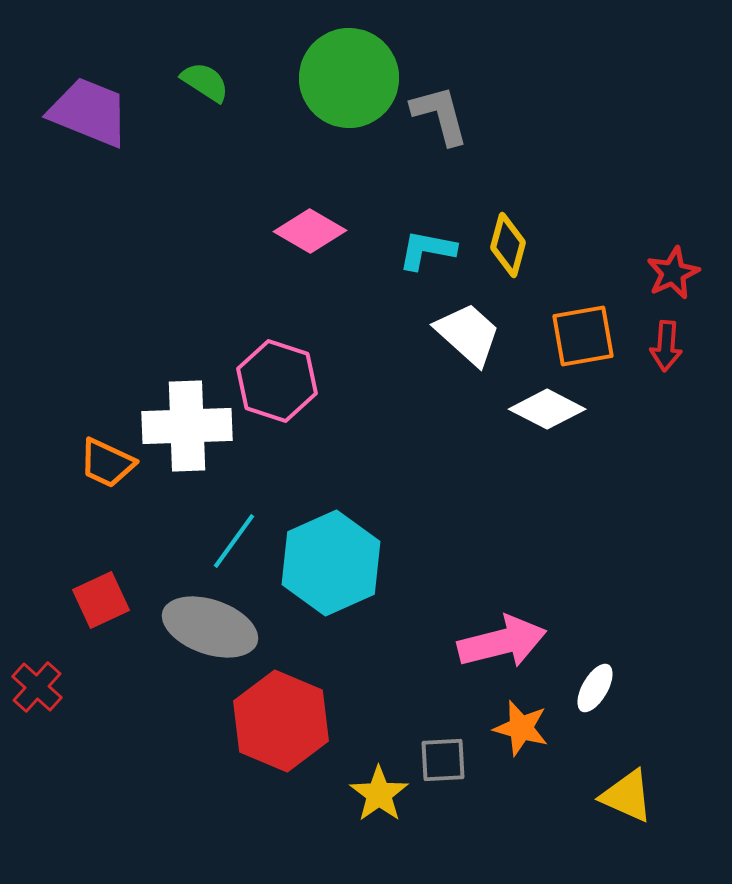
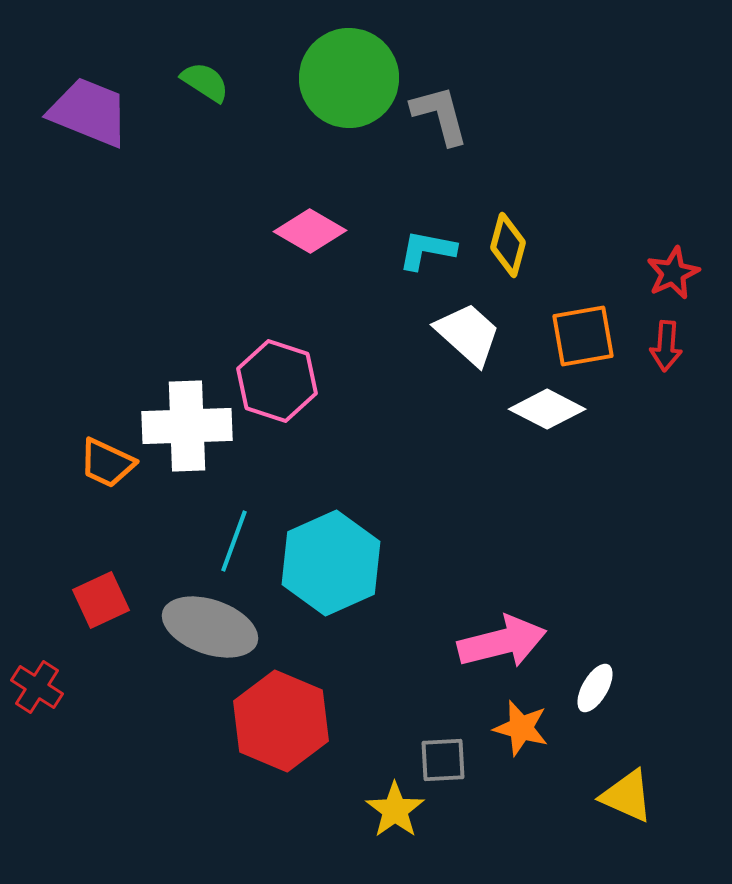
cyan line: rotated 16 degrees counterclockwise
red cross: rotated 9 degrees counterclockwise
yellow star: moved 16 px right, 16 px down
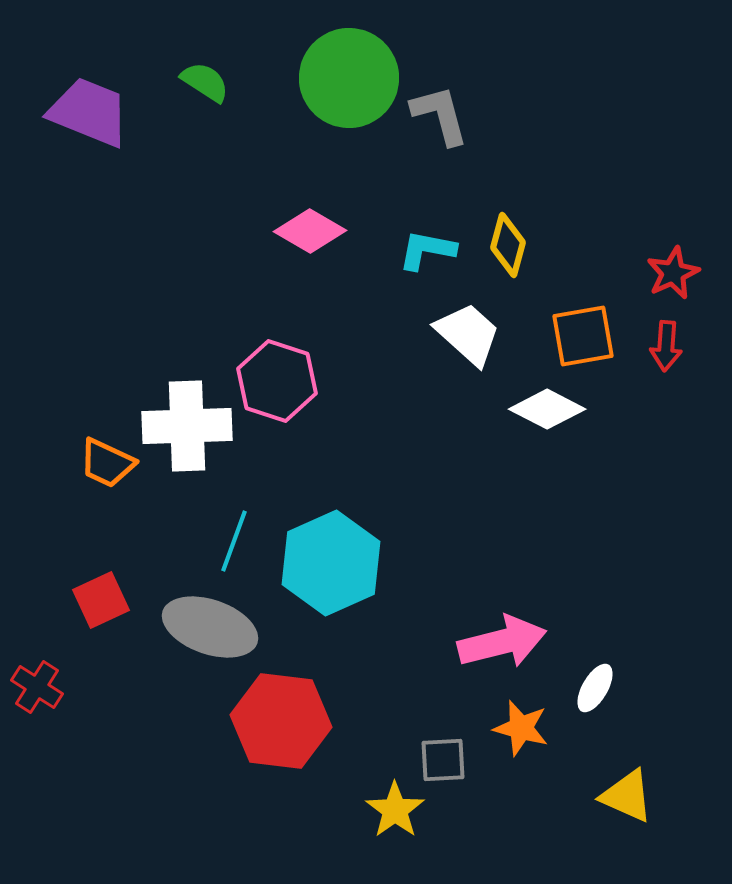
red hexagon: rotated 16 degrees counterclockwise
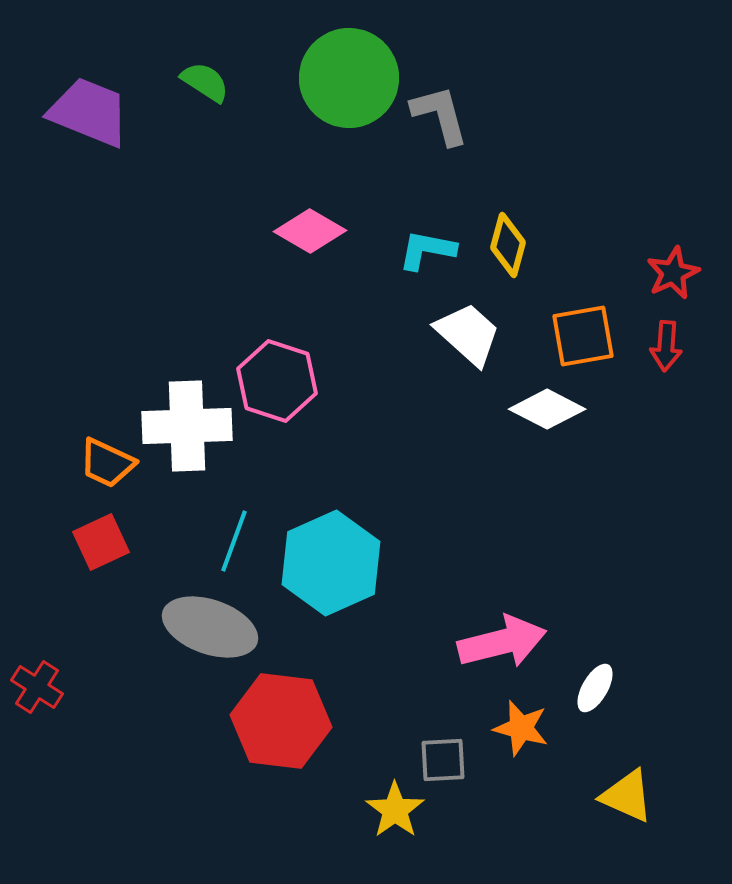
red square: moved 58 px up
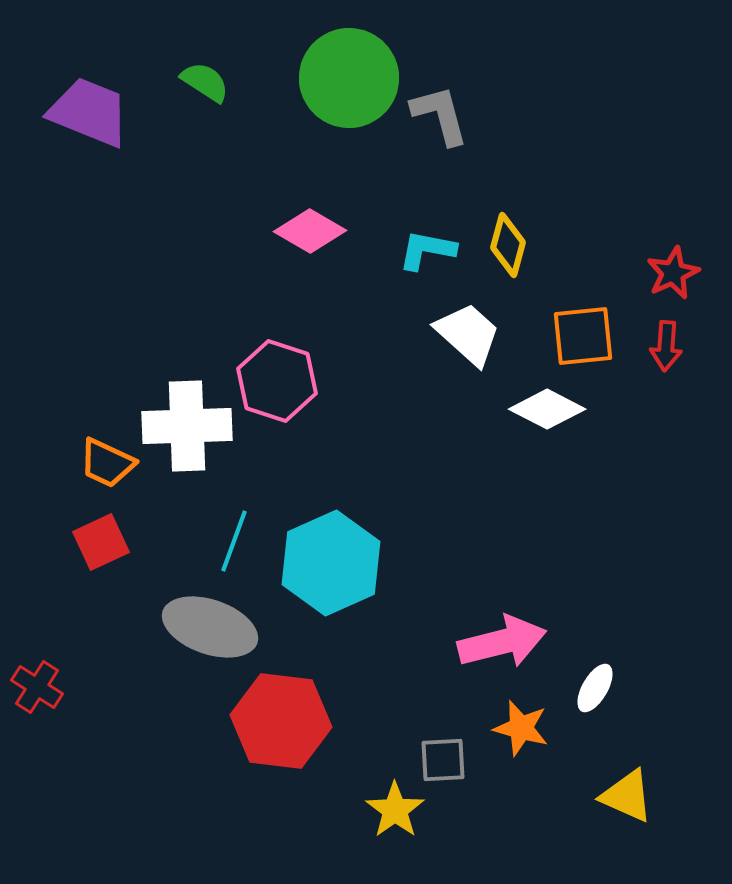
orange square: rotated 4 degrees clockwise
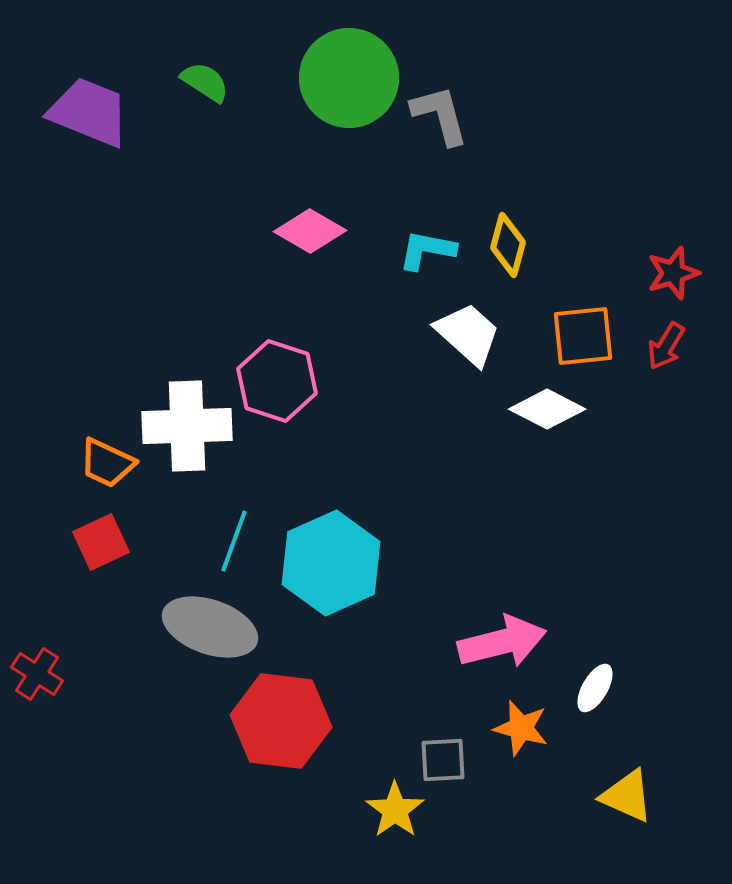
red star: rotated 8 degrees clockwise
red arrow: rotated 27 degrees clockwise
red cross: moved 13 px up
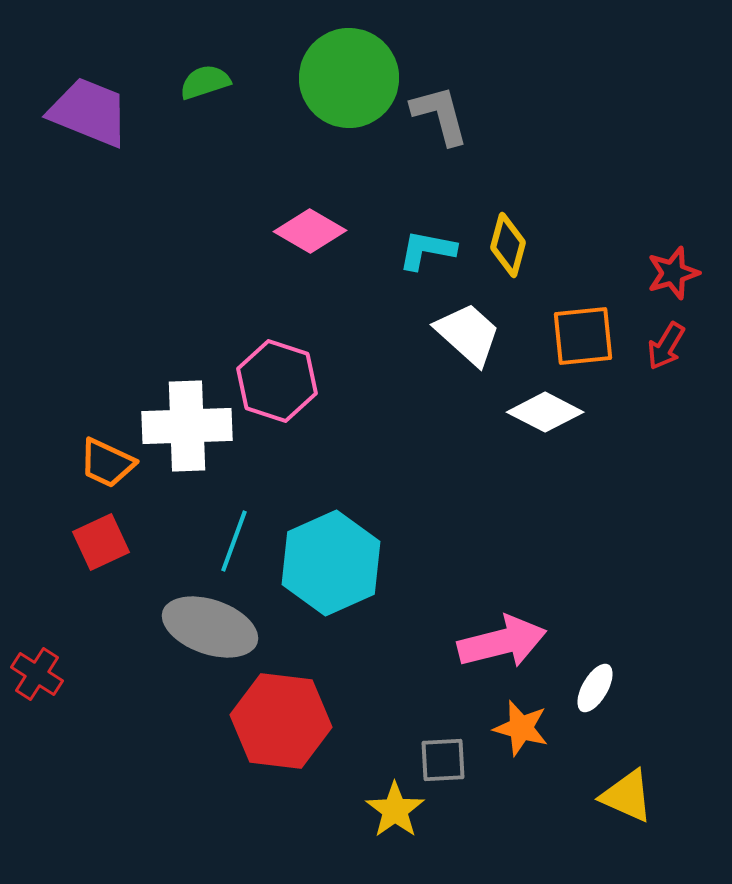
green semicircle: rotated 51 degrees counterclockwise
white diamond: moved 2 px left, 3 px down
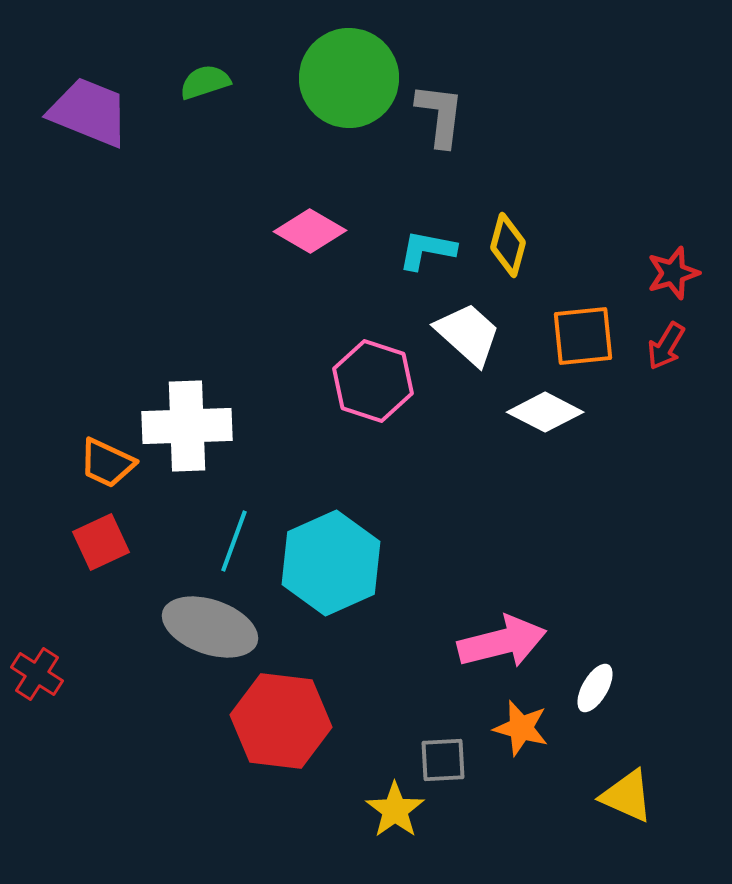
gray L-shape: rotated 22 degrees clockwise
pink hexagon: moved 96 px right
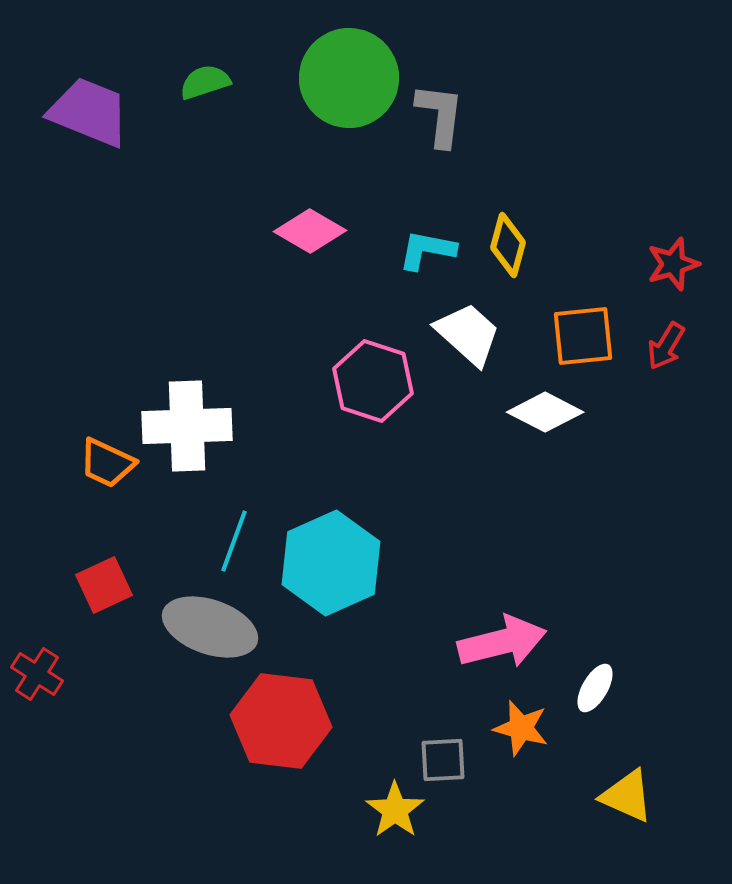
red star: moved 9 px up
red square: moved 3 px right, 43 px down
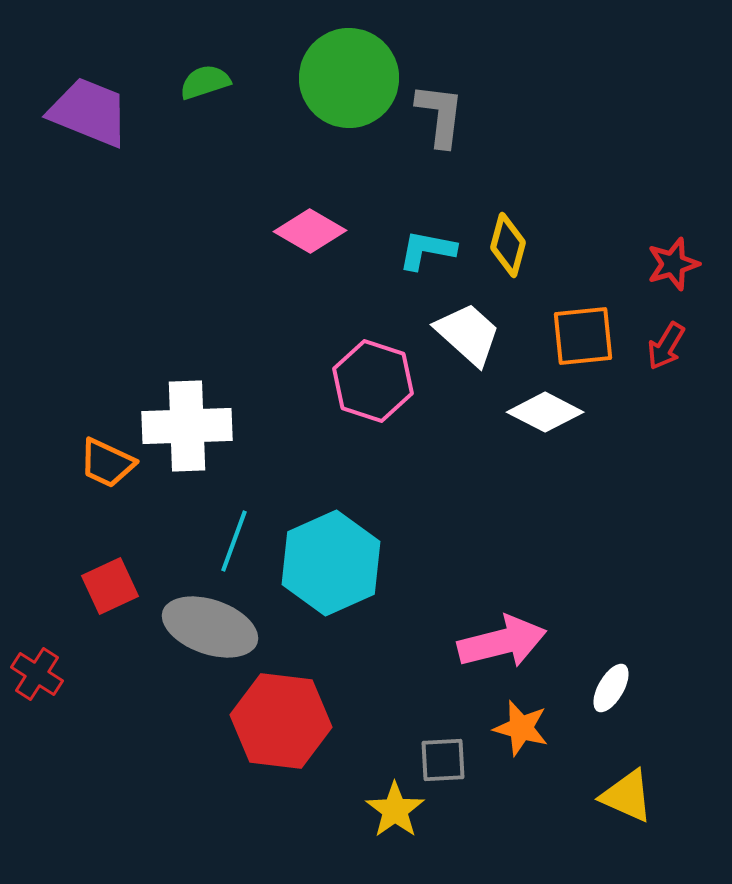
red square: moved 6 px right, 1 px down
white ellipse: moved 16 px right
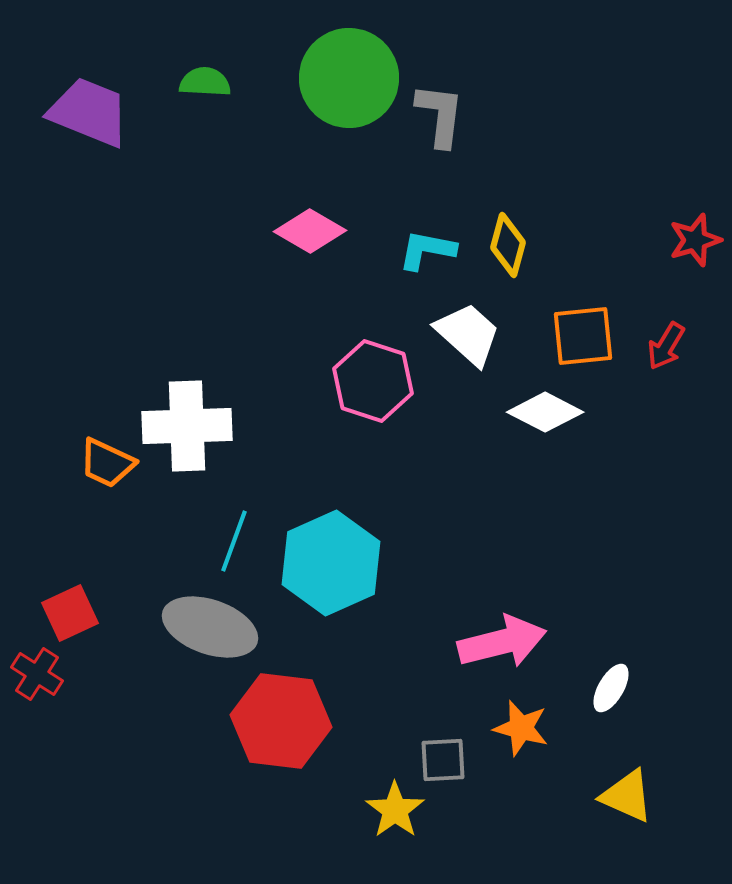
green semicircle: rotated 21 degrees clockwise
red star: moved 22 px right, 24 px up
red square: moved 40 px left, 27 px down
